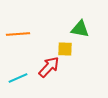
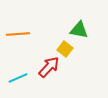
green triangle: moved 1 px left, 1 px down
yellow square: rotated 35 degrees clockwise
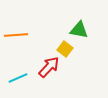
orange line: moved 2 px left, 1 px down
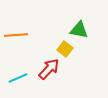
red arrow: moved 2 px down
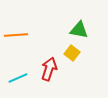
yellow square: moved 7 px right, 4 px down
red arrow: rotated 25 degrees counterclockwise
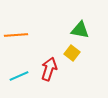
green triangle: moved 1 px right
cyan line: moved 1 px right, 2 px up
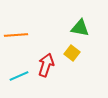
green triangle: moved 2 px up
red arrow: moved 3 px left, 4 px up
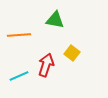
green triangle: moved 25 px left, 8 px up
orange line: moved 3 px right
